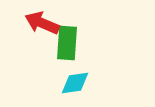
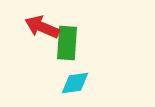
red arrow: moved 4 px down
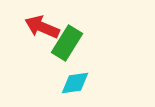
green rectangle: rotated 28 degrees clockwise
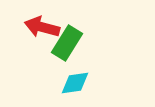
red arrow: rotated 8 degrees counterclockwise
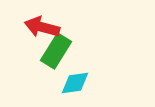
green rectangle: moved 11 px left, 8 px down
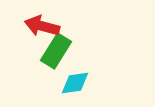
red arrow: moved 1 px up
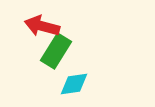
cyan diamond: moved 1 px left, 1 px down
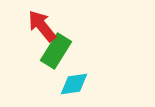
red arrow: rotated 36 degrees clockwise
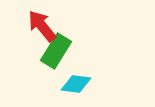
cyan diamond: moved 2 px right; rotated 16 degrees clockwise
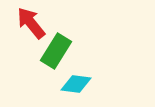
red arrow: moved 11 px left, 3 px up
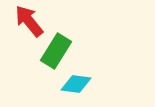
red arrow: moved 2 px left, 2 px up
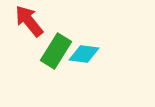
cyan diamond: moved 8 px right, 30 px up
